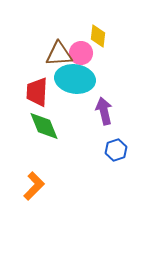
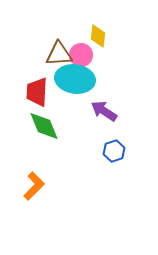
pink circle: moved 2 px down
purple arrow: rotated 44 degrees counterclockwise
blue hexagon: moved 2 px left, 1 px down
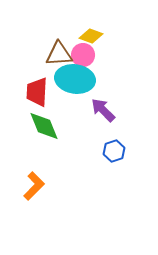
yellow diamond: moved 7 px left; rotated 75 degrees counterclockwise
pink circle: moved 2 px right
purple arrow: moved 1 px left, 1 px up; rotated 12 degrees clockwise
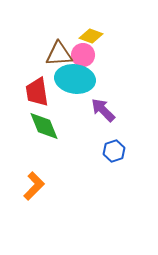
red trapezoid: rotated 12 degrees counterclockwise
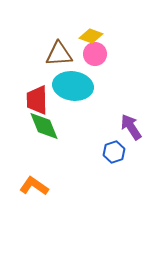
pink circle: moved 12 px right, 1 px up
cyan ellipse: moved 2 px left, 7 px down
red trapezoid: moved 8 px down; rotated 8 degrees clockwise
purple arrow: moved 28 px right, 17 px down; rotated 12 degrees clockwise
blue hexagon: moved 1 px down
orange L-shape: rotated 100 degrees counterclockwise
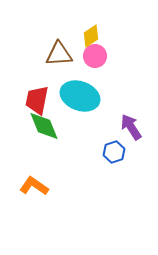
yellow diamond: rotated 55 degrees counterclockwise
pink circle: moved 2 px down
cyan ellipse: moved 7 px right, 10 px down; rotated 12 degrees clockwise
red trapezoid: rotated 12 degrees clockwise
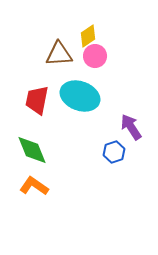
yellow diamond: moved 3 px left
green diamond: moved 12 px left, 24 px down
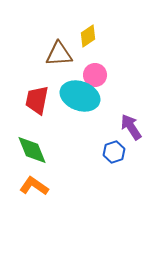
pink circle: moved 19 px down
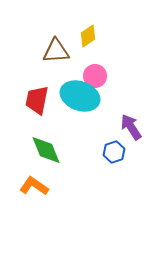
brown triangle: moved 3 px left, 3 px up
pink circle: moved 1 px down
green diamond: moved 14 px right
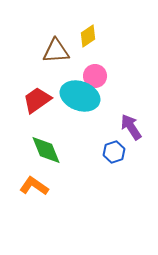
red trapezoid: rotated 44 degrees clockwise
